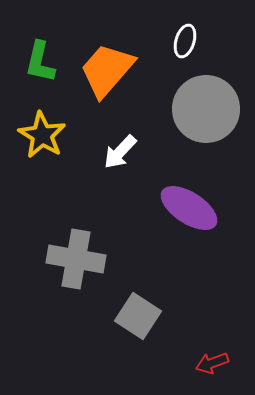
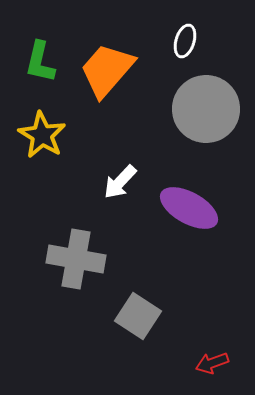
white arrow: moved 30 px down
purple ellipse: rotated 4 degrees counterclockwise
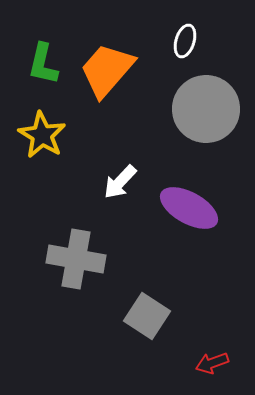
green L-shape: moved 3 px right, 2 px down
gray square: moved 9 px right
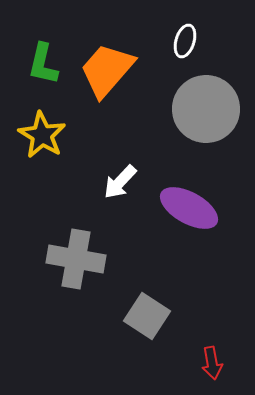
red arrow: rotated 80 degrees counterclockwise
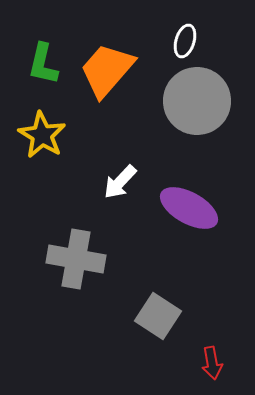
gray circle: moved 9 px left, 8 px up
gray square: moved 11 px right
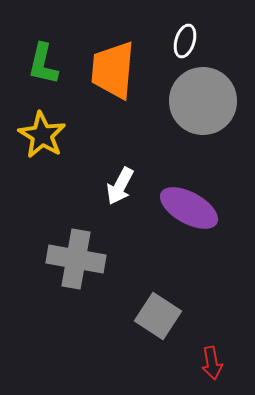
orange trapezoid: moved 6 px right; rotated 36 degrees counterclockwise
gray circle: moved 6 px right
white arrow: moved 4 px down; rotated 15 degrees counterclockwise
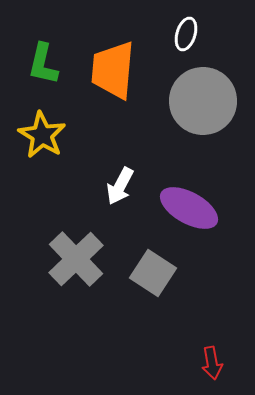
white ellipse: moved 1 px right, 7 px up
gray cross: rotated 36 degrees clockwise
gray square: moved 5 px left, 43 px up
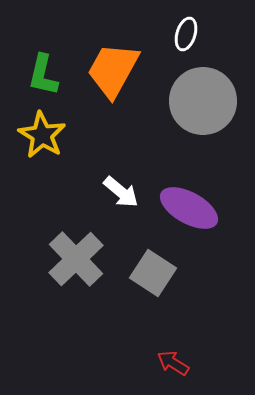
green L-shape: moved 11 px down
orange trapezoid: rotated 24 degrees clockwise
white arrow: moved 1 px right, 6 px down; rotated 78 degrees counterclockwise
red arrow: moved 39 px left; rotated 132 degrees clockwise
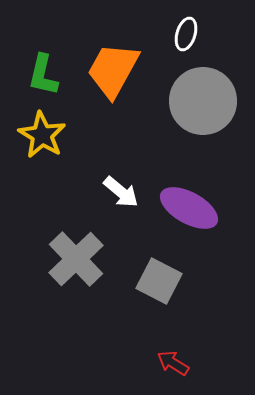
gray square: moved 6 px right, 8 px down; rotated 6 degrees counterclockwise
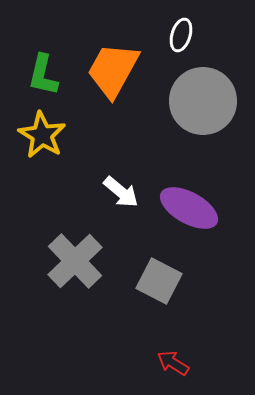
white ellipse: moved 5 px left, 1 px down
gray cross: moved 1 px left, 2 px down
